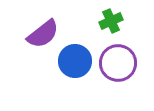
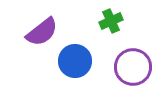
purple semicircle: moved 1 px left, 2 px up
purple circle: moved 15 px right, 4 px down
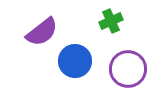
purple circle: moved 5 px left, 2 px down
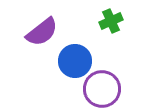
purple circle: moved 26 px left, 20 px down
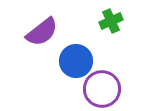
blue circle: moved 1 px right
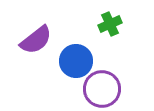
green cross: moved 1 px left, 3 px down
purple semicircle: moved 6 px left, 8 px down
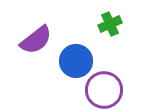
purple circle: moved 2 px right, 1 px down
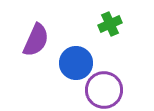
purple semicircle: rotated 28 degrees counterclockwise
blue circle: moved 2 px down
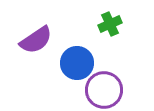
purple semicircle: rotated 32 degrees clockwise
blue circle: moved 1 px right
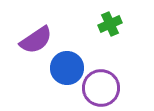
blue circle: moved 10 px left, 5 px down
purple circle: moved 3 px left, 2 px up
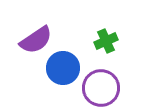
green cross: moved 4 px left, 17 px down
blue circle: moved 4 px left
